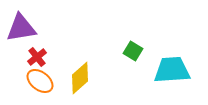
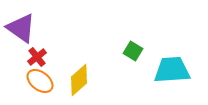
purple triangle: rotated 44 degrees clockwise
yellow diamond: moved 1 px left, 2 px down
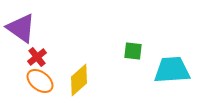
green square: rotated 24 degrees counterclockwise
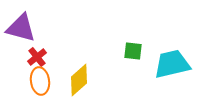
purple triangle: rotated 20 degrees counterclockwise
cyan trapezoid: moved 6 px up; rotated 9 degrees counterclockwise
orange ellipse: rotated 44 degrees clockwise
